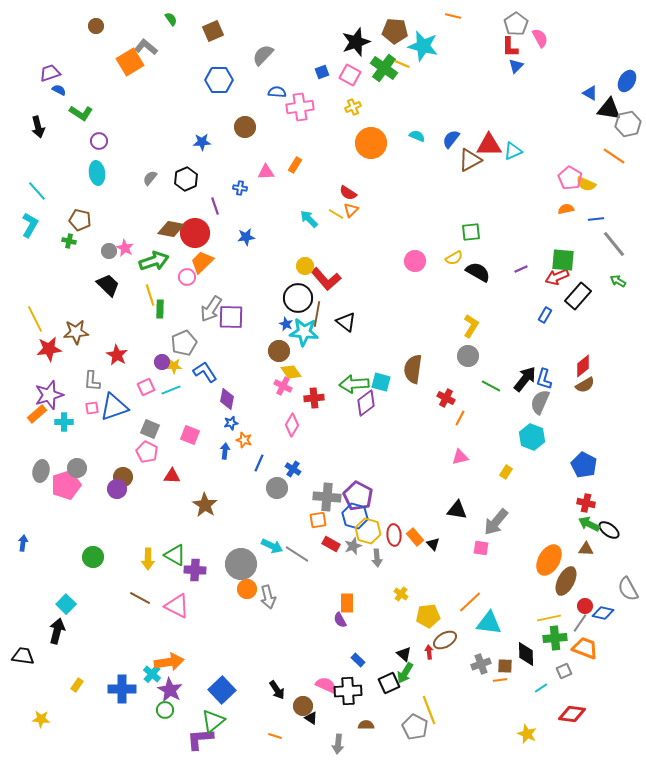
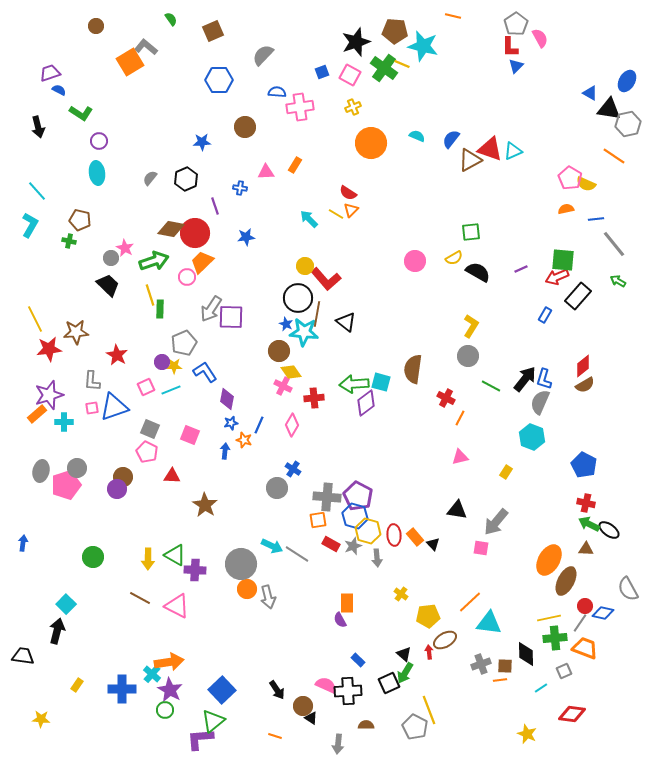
red triangle at (489, 145): moved 1 px right, 4 px down; rotated 20 degrees clockwise
gray circle at (109, 251): moved 2 px right, 7 px down
blue line at (259, 463): moved 38 px up
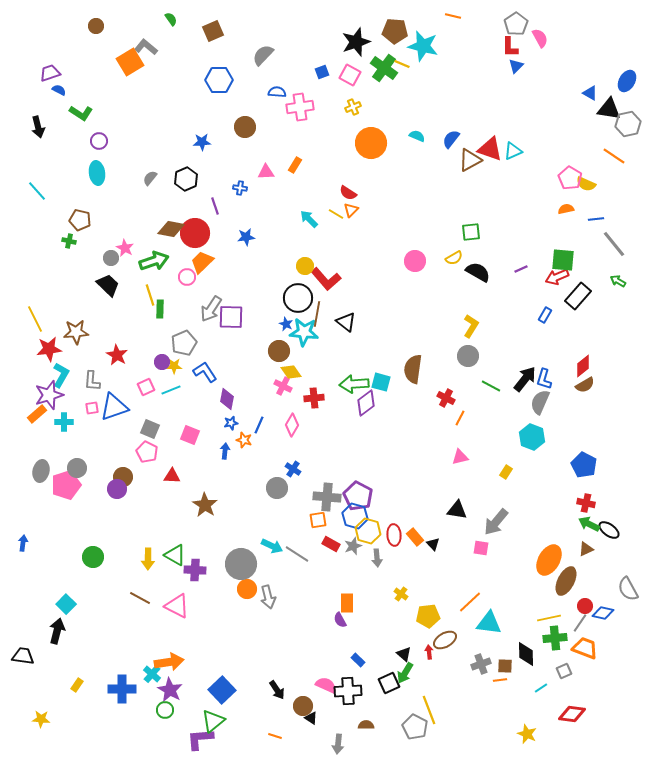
cyan L-shape at (30, 225): moved 31 px right, 150 px down
brown triangle at (586, 549): rotated 28 degrees counterclockwise
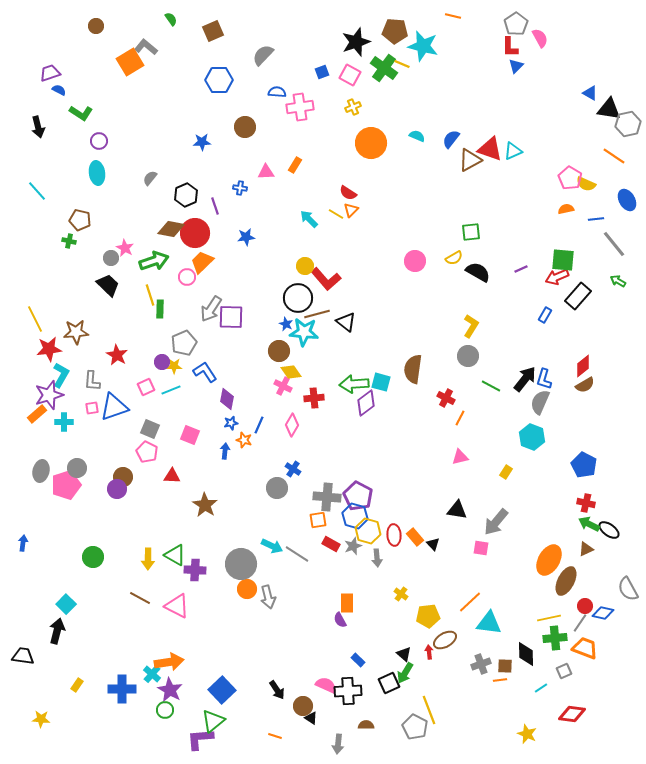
blue ellipse at (627, 81): moved 119 px down; rotated 60 degrees counterclockwise
black hexagon at (186, 179): moved 16 px down
brown line at (317, 314): rotated 65 degrees clockwise
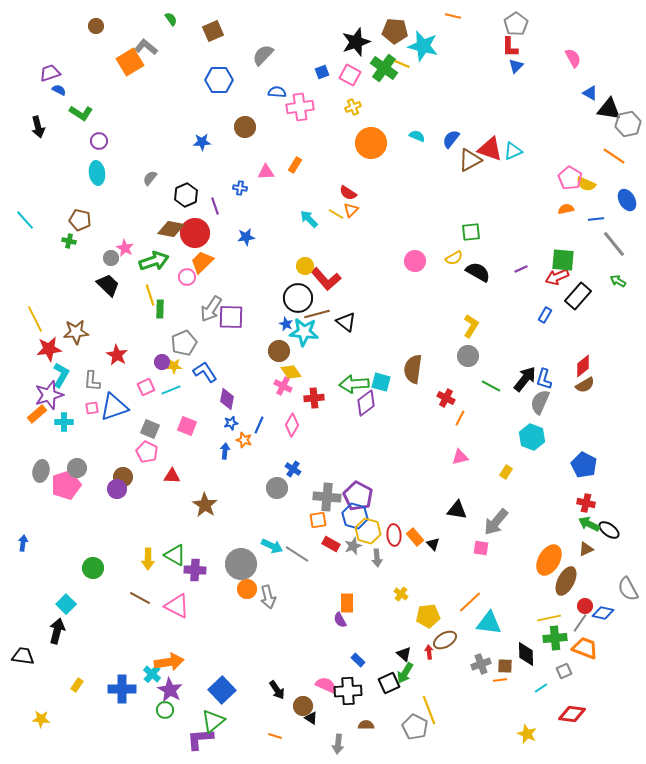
pink semicircle at (540, 38): moved 33 px right, 20 px down
cyan line at (37, 191): moved 12 px left, 29 px down
pink square at (190, 435): moved 3 px left, 9 px up
green circle at (93, 557): moved 11 px down
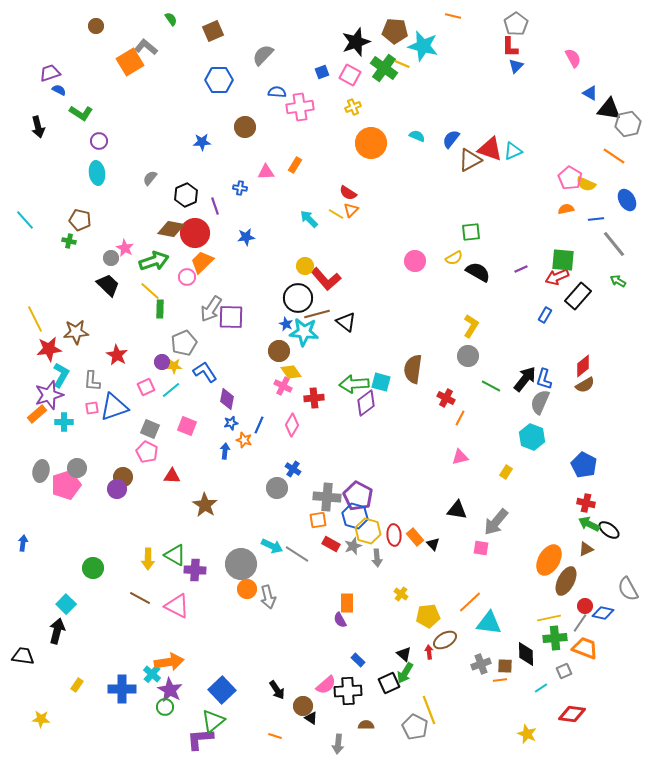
yellow line at (150, 295): moved 4 px up; rotated 30 degrees counterclockwise
cyan line at (171, 390): rotated 18 degrees counterclockwise
pink semicircle at (326, 685): rotated 115 degrees clockwise
green circle at (165, 710): moved 3 px up
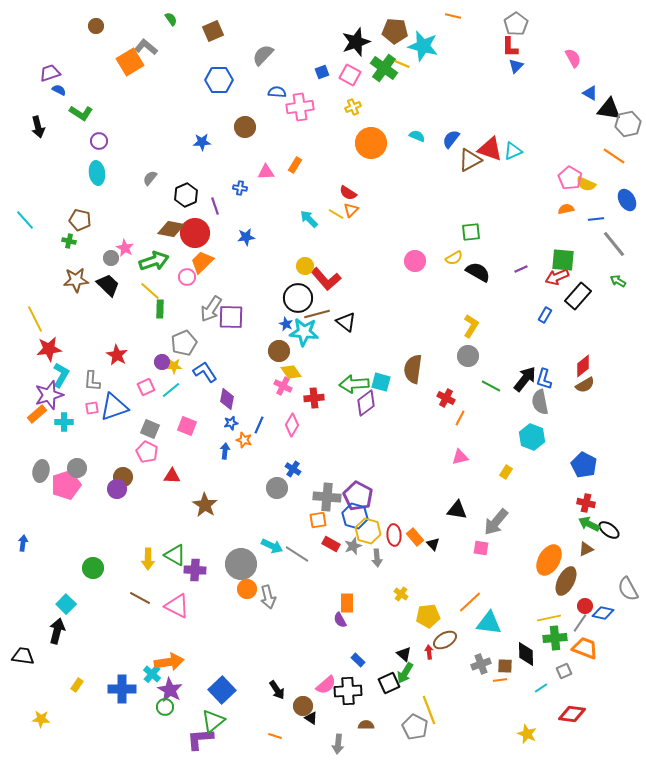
brown star at (76, 332): moved 52 px up
gray semicircle at (540, 402): rotated 35 degrees counterclockwise
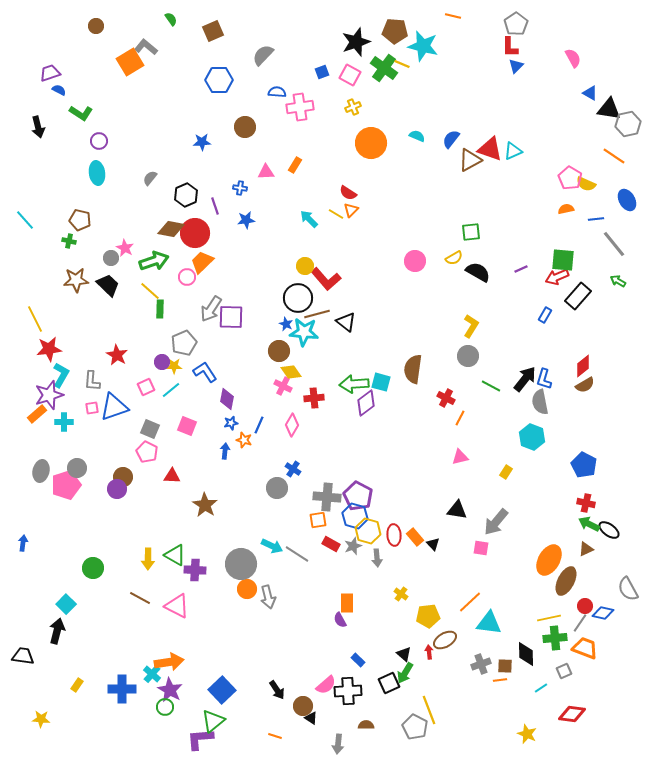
blue star at (246, 237): moved 17 px up
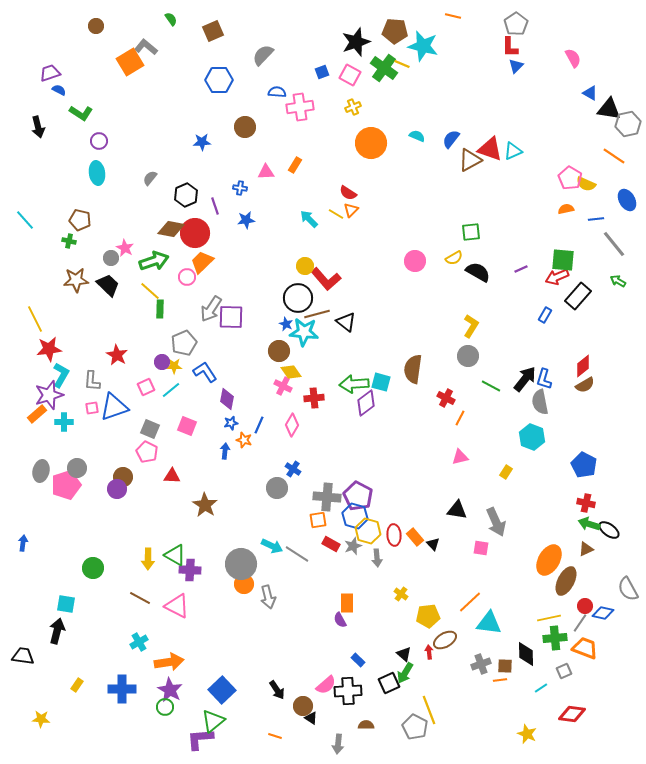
gray arrow at (496, 522): rotated 64 degrees counterclockwise
green arrow at (589, 524): rotated 10 degrees counterclockwise
purple cross at (195, 570): moved 5 px left
orange circle at (247, 589): moved 3 px left, 5 px up
cyan square at (66, 604): rotated 36 degrees counterclockwise
cyan cross at (152, 674): moved 13 px left, 32 px up; rotated 18 degrees clockwise
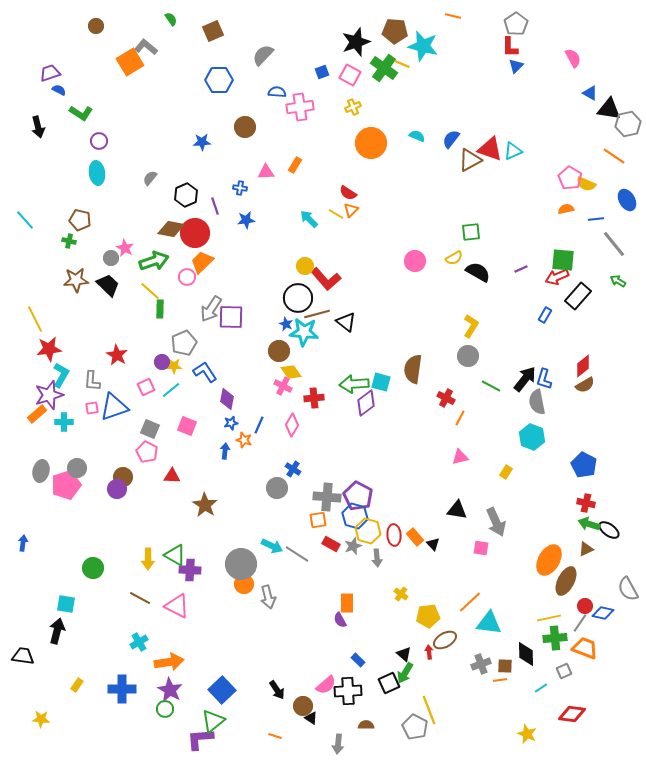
gray semicircle at (540, 402): moved 3 px left
green circle at (165, 707): moved 2 px down
